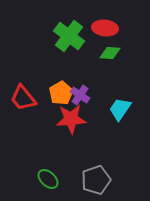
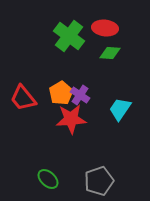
gray pentagon: moved 3 px right, 1 px down
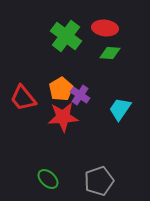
green cross: moved 3 px left
orange pentagon: moved 4 px up
red star: moved 8 px left, 2 px up
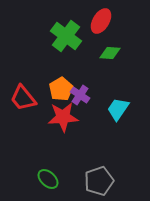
red ellipse: moved 4 px left, 7 px up; rotated 65 degrees counterclockwise
cyan trapezoid: moved 2 px left
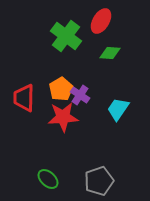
red trapezoid: moved 1 px right; rotated 40 degrees clockwise
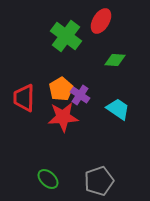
green diamond: moved 5 px right, 7 px down
cyan trapezoid: rotated 90 degrees clockwise
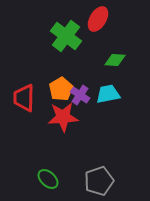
red ellipse: moved 3 px left, 2 px up
cyan trapezoid: moved 10 px left, 15 px up; rotated 45 degrees counterclockwise
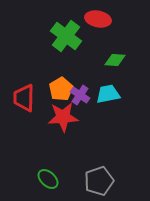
red ellipse: rotated 70 degrees clockwise
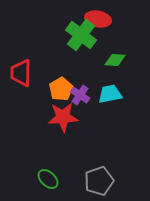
green cross: moved 15 px right, 1 px up
cyan trapezoid: moved 2 px right
red trapezoid: moved 3 px left, 25 px up
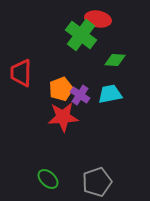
orange pentagon: rotated 10 degrees clockwise
gray pentagon: moved 2 px left, 1 px down
